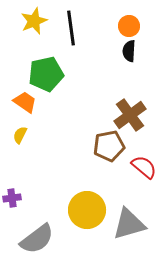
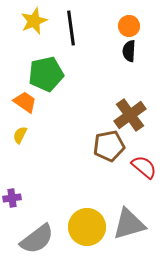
yellow circle: moved 17 px down
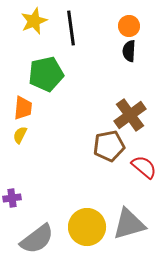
orange trapezoid: moved 2 px left, 6 px down; rotated 60 degrees clockwise
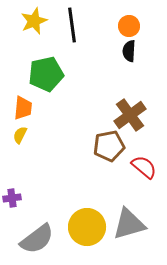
black line: moved 1 px right, 3 px up
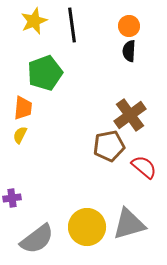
green pentagon: moved 1 px left, 1 px up; rotated 8 degrees counterclockwise
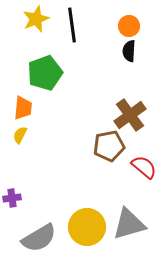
yellow star: moved 2 px right, 2 px up
gray semicircle: moved 2 px right, 1 px up; rotated 6 degrees clockwise
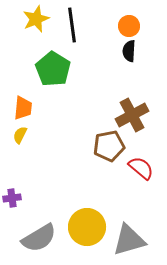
green pentagon: moved 8 px right, 4 px up; rotated 20 degrees counterclockwise
brown cross: moved 2 px right; rotated 8 degrees clockwise
red semicircle: moved 3 px left, 1 px down
gray triangle: moved 16 px down
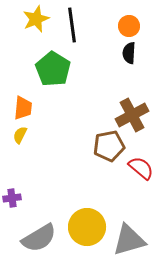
black semicircle: moved 2 px down
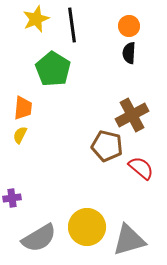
brown pentagon: moved 2 px left; rotated 24 degrees clockwise
